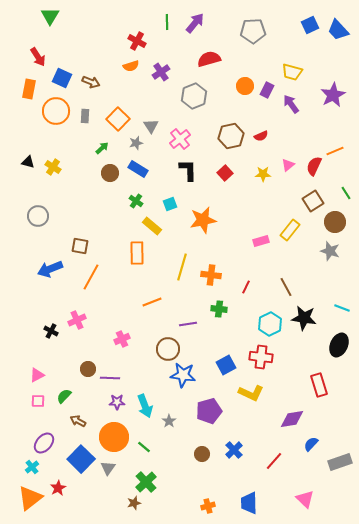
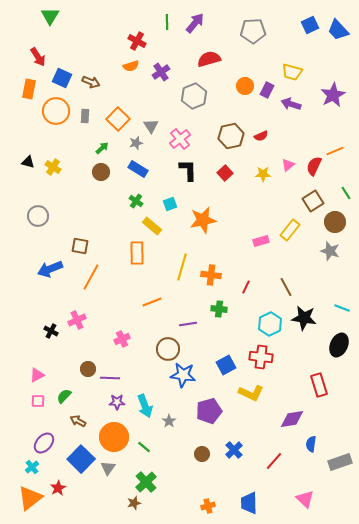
purple arrow at (291, 104): rotated 36 degrees counterclockwise
brown circle at (110, 173): moved 9 px left, 1 px up
blue semicircle at (311, 444): rotated 35 degrees counterclockwise
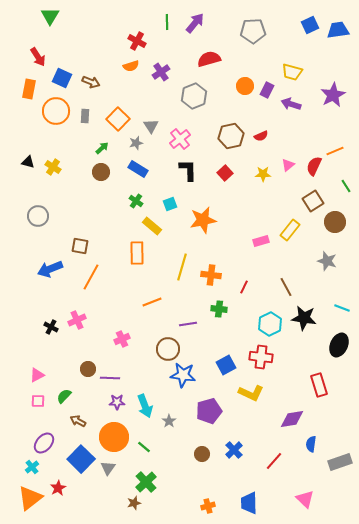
blue trapezoid at (338, 30): rotated 125 degrees clockwise
green line at (346, 193): moved 7 px up
gray star at (330, 251): moved 3 px left, 10 px down
red line at (246, 287): moved 2 px left
black cross at (51, 331): moved 4 px up
